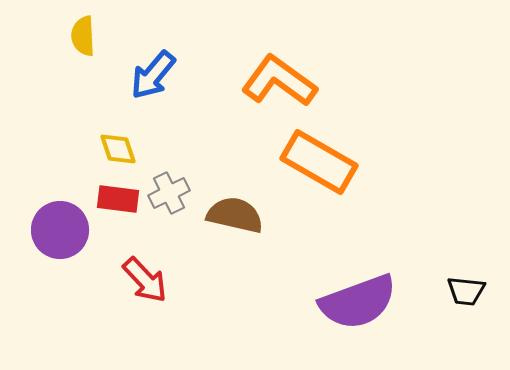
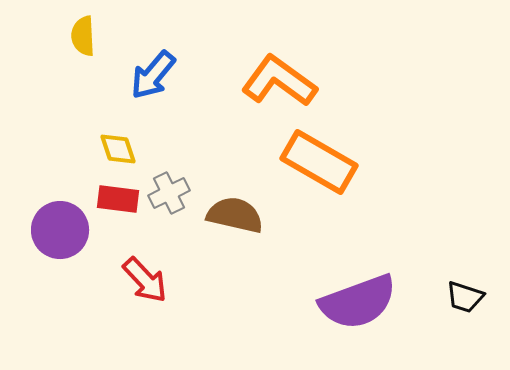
black trapezoid: moved 1 px left, 6 px down; rotated 12 degrees clockwise
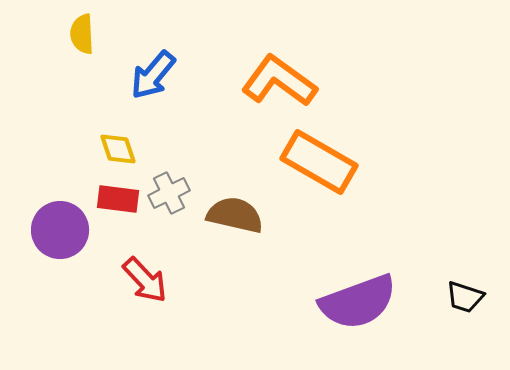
yellow semicircle: moved 1 px left, 2 px up
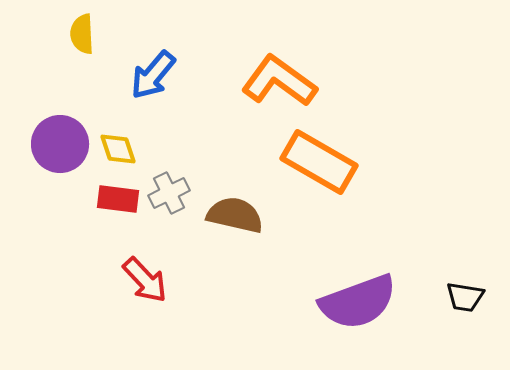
purple circle: moved 86 px up
black trapezoid: rotated 9 degrees counterclockwise
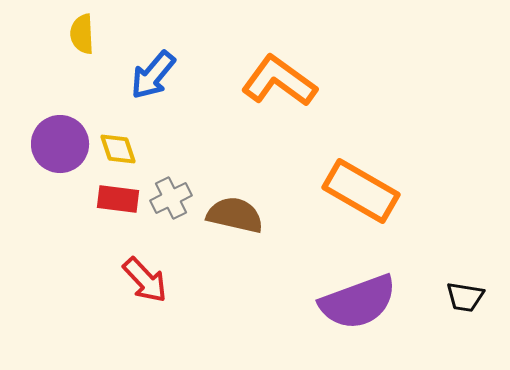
orange rectangle: moved 42 px right, 29 px down
gray cross: moved 2 px right, 5 px down
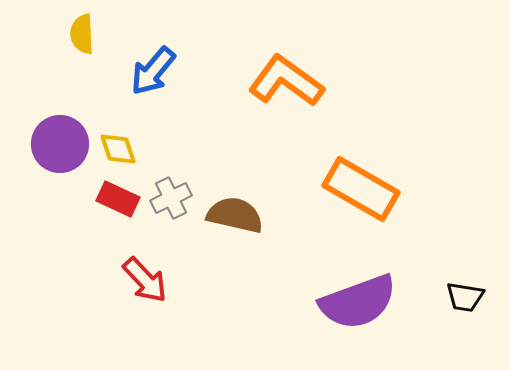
blue arrow: moved 4 px up
orange L-shape: moved 7 px right
orange rectangle: moved 2 px up
red rectangle: rotated 18 degrees clockwise
